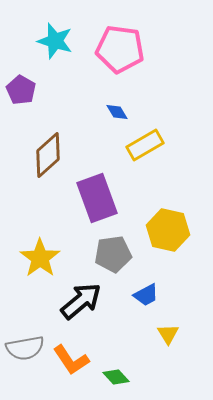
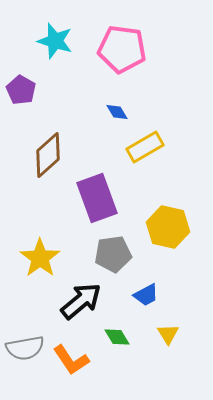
pink pentagon: moved 2 px right
yellow rectangle: moved 2 px down
yellow hexagon: moved 3 px up
green diamond: moved 1 px right, 40 px up; rotated 12 degrees clockwise
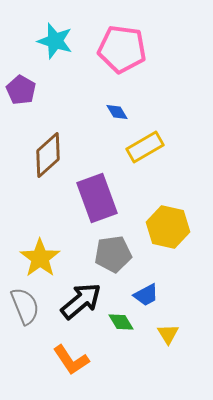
green diamond: moved 4 px right, 15 px up
gray semicircle: moved 42 px up; rotated 102 degrees counterclockwise
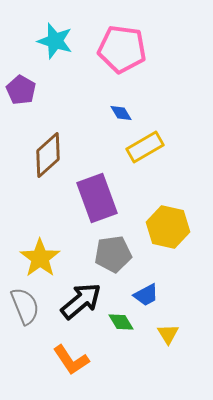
blue diamond: moved 4 px right, 1 px down
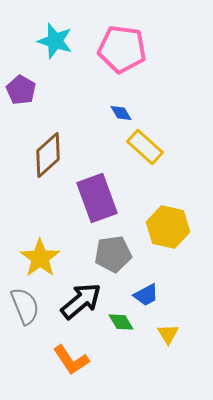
yellow rectangle: rotated 72 degrees clockwise
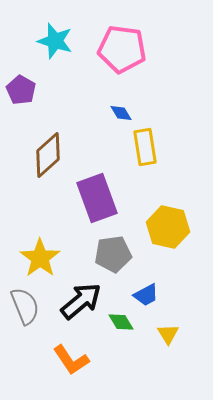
yellow rectangle: rotated 39 degrees clockwise
